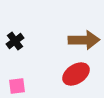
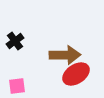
brown arrow: moved 19 px left, 15 px down
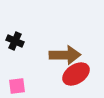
black cross: rotated 30 degrees counterclockwise
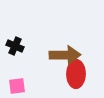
black cross: moved 5 px down
red ellipse: rotated 56 degrees counterclockwise
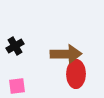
black cross: rotated 36 degrees clockwise
brown arrow: moved 1 px right, 1 px up
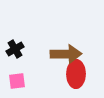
black cross: moved 3 px down
pink square: moved 5 px up
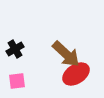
brown arrow: rotated 44 degrees clockwise
red ellipse: rotated 56 degrees clockwise
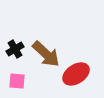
brown arrow: moved 20 px left
pink square: rotated 12 degrees clockwise
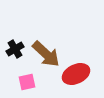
red ellipse: rotated 8 degrees clockwise
pink square: moved 10 px right, 1 px down; rotated 18 degrees counterclockwise
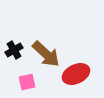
black cross: moved 1 px left, 1 px down
